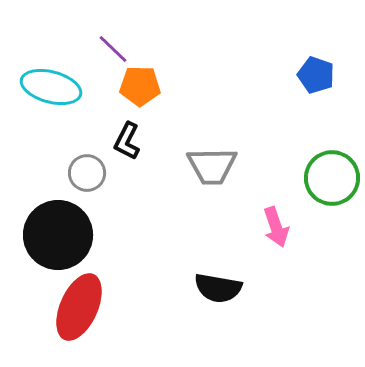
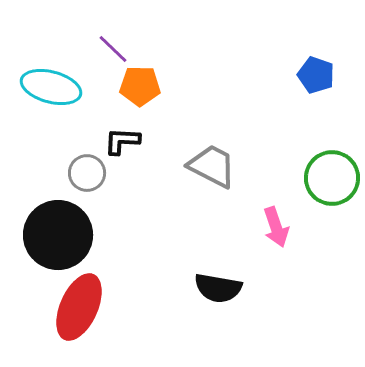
black L-shape: moved 5 px left; rotated 66 degrees clockwise
gray trapezoid: rotated 152 degrees counterclockwise
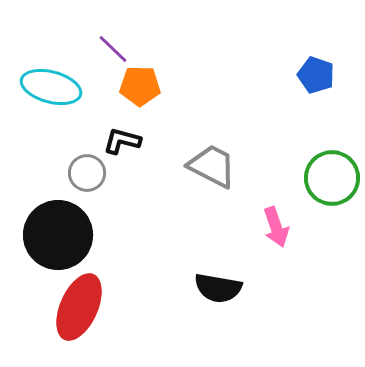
black L-shape: rotated 12 degrees clockwise
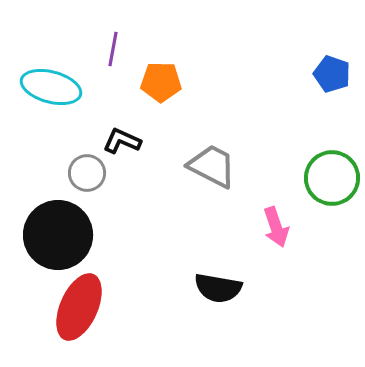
purple line: rotated 56 degrees clockwise
blue pentagon: moved 16 px right, 1 px up
orange pentagon: moved 21 px right, 4 px up
black L-shape: rotated 9 degrees clockwise
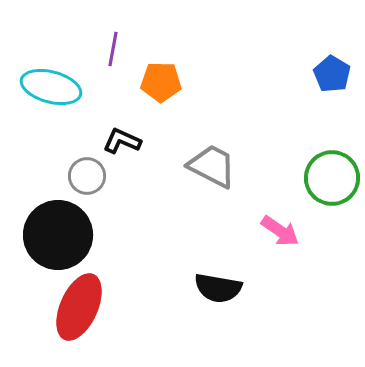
blue pentagon: rotated 12 degrees clockwise
gray circle: moved 3 px down
pink arrow: moved 4 px right, 4 px down; rotated 36 degrees counterclockwise
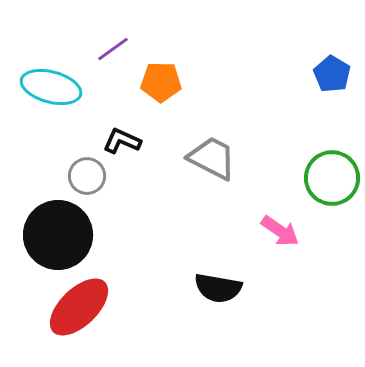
purple line: rotated 44 degrees clockwise
gray trapezoid: moved 8 px up
red ellipse: rotated 22 degrees clockwise
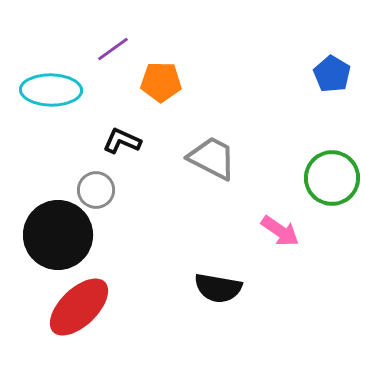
cyan ellipse: moved 3 px down; rotated 14 degrees counterclockwise
gray circle: moved 9 px right, 14 px down
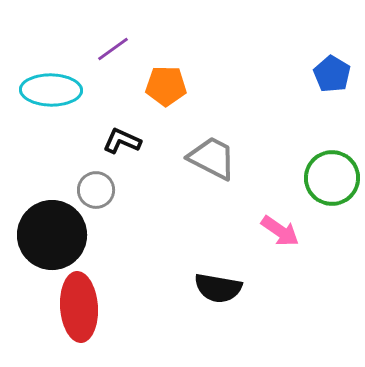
orange pentagon: moved 5 px right, 4 px down
black circle: moved 6 px left
red ellipse: rotated 50 degrees counterclockwise
